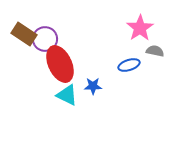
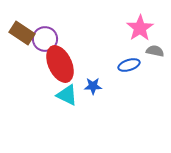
brown rectangle: moved 2 px left, 1 px up
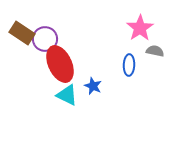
blue ellipse: rotated 70 degrees counterclockwise
blue star: rotated 24 degrees clockwise
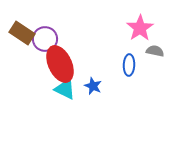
cyan triangle: moved 2 px left, 6 px up
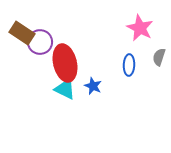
pink star: rotated 12 degrees counterclockwise
purple circle: moved 5 px left, 3 px down
gray semicircle: moved 4 px right, 6 px down; rotated 84 degrees counterclockwise
red ellipse: moved 5 px right, 1 px up; rotated 12 degrees clockwise
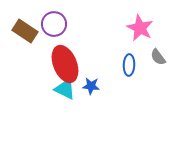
brown rectangle: moved 3 px right, 2 px up
purple circle: moved 14 px right, 18 px up
gray semicircle: moved 1 px left; rotated 54 degrees counterclockwise
red ellipse: moved 1 px down; rotated 9 degrees counterclockwise
blue star: moved 2 px left; rotated 18 degrees counterclockwise
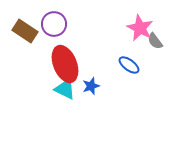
gray semicircle: moved 3 px left, 16 px up
blue ellipse: rotated 55 degrees counterclockwise
blue star: rotated 24 degrees counterclockwise
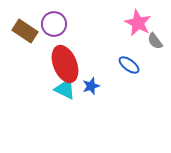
pink star: moved 2 px left, 5 px up
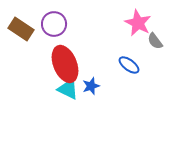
brown rectangle: moved 4 px left, 2 px up
cyan triangle: moved 3 px right
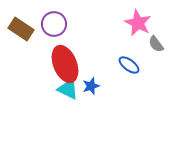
gray semicircle: moved 1 px right, 3 px down
